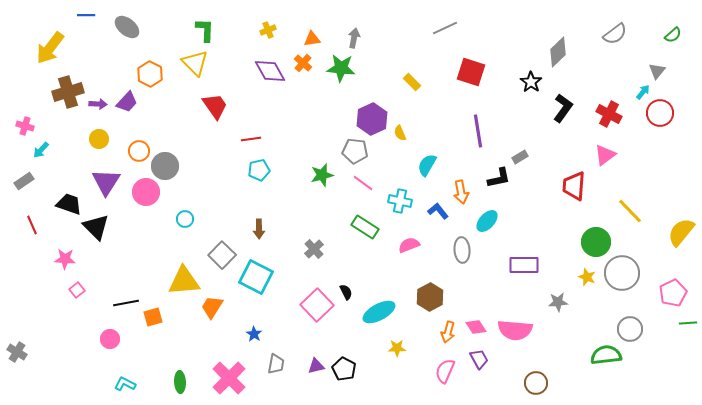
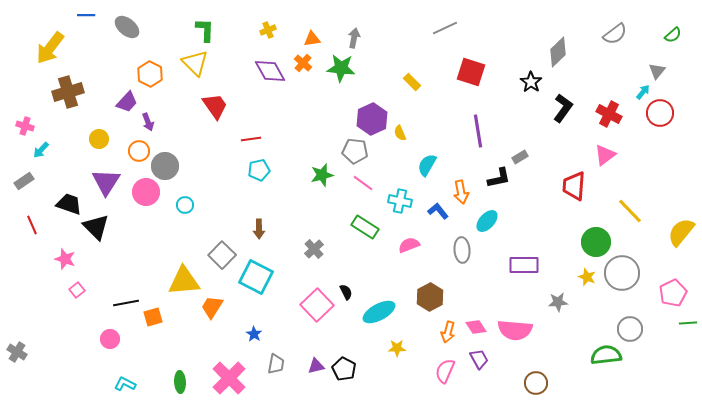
purple arrow at (98, 104): moved 50 px right, 18 px down; rotated 66 degrees clockwise
cyan circle at (185, 219): moved 14 px up
pink star at (65, 259): rotated 15 degrees clockwise
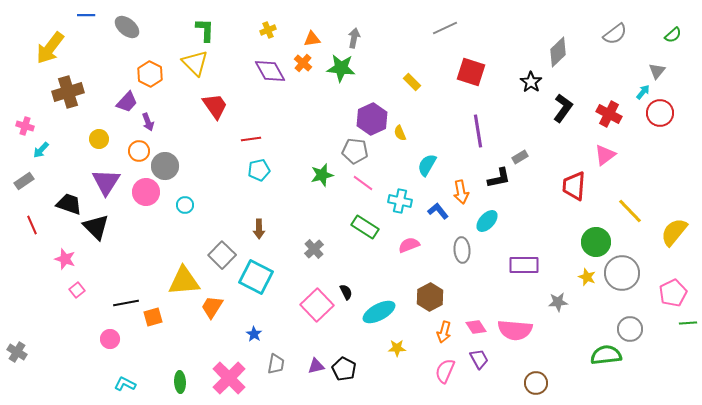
yellow semicircle at (681, 232): moved 7 px left
orange arrow at (448, 332): moved 4 px left
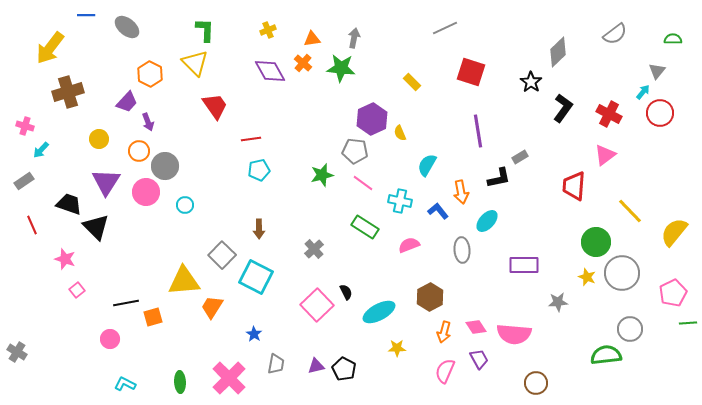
green semicircle at (673, 35): moved 4 px down; rotated 138 degrees counterclockwise
pink semicircle at (515, 330): moved 1 px left, 4 px down
